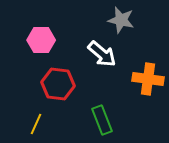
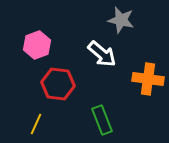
pink hexagon: moved 4 px left, 5 px down; rotated 20 degrees counterclockwise
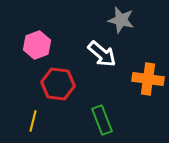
yellow line: moved 3 px left, 3 px up; rotated 10 degrees counterclockwise
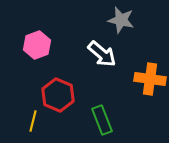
orange cross: moved 2 px right
red hexagon: moved 11 px down; rotated 16 degrees clockwise
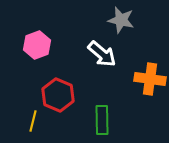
green rectangle: rotated 20 degrees clockwise
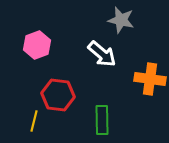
red hexagon: rotated 16 degrees counterclockwise
yellow line: moved 1 px right
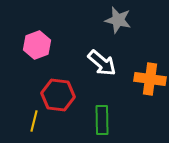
gray star: moved 3 px left
white arrow: moved 9 px down
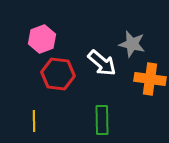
gray star: moved 14 px right, 24 px down
pink hexagon: moved 5 px right, 6 px up
red hexagon: moved 21 px up
yellow line: rotated 15 degrees counterclockwise
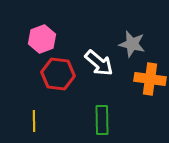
white arrow: moved 3 px left
